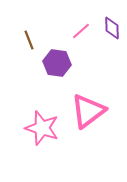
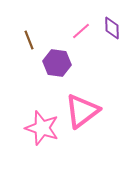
pink triangle: moved 6 px left
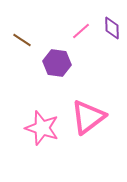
brown line: moved 7 px left; rotated 36 degrees counterclockwise
pink triangle: moved 6 px right, 6 px down
